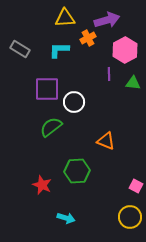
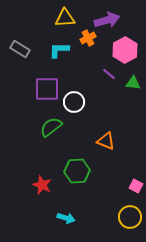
purple line: rotated 48 degrees counterclockwise
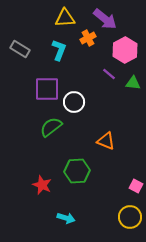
purple arrow: moved 2 px left, 1 px up; rotated 55 degrees clockwise
cyan L-shape: rotated 110 degrees clockwise
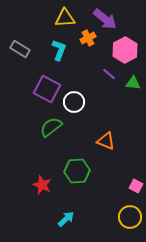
purple square: rotated 28 degrees clockwise
cyan arrow: moved 1 px down; rotated 60 degrees counterclockwise
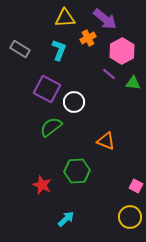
pink hexagon: moved 3 px left, 1 px down
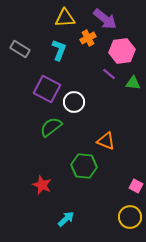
pink hexagon: rotated 20 degrees clockwise
green hexagon: moved 7 px right, 5 px up; rotated 10 degrees clockwise
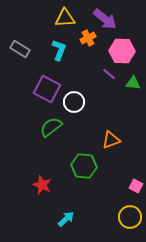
pink hexagon: rotated 10 degrees clockwise
orange triangle: moved 5 px right, 1 px up; rotated 42 degrees counterclockwise
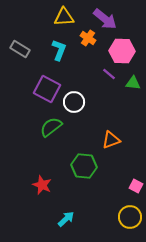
yellow triangle: moved 1 px left, 1 px up
orange cross: rotated 28 degrees counterclockwise
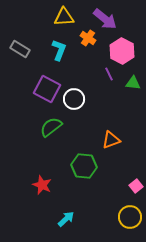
pink hexagon: rotated 25 degrees clockwise
purple line: rotated 24 degrees clockwise
white circle: moved 3 px up
pink square: rotated 24 degrees clockwise
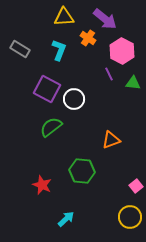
green hexagon: moved 2 px left, 5 px down
